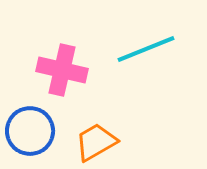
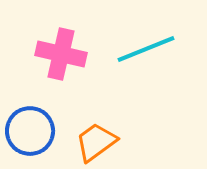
pink cross: moved 1 px left, 16 px up
orange trapezoid: rotated 6 degrees counterclockwise
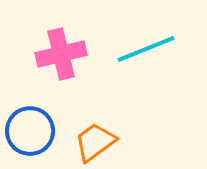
pink cross: rotated 27 degrees counterclockwise
orange trapezoid: moved 1 px left
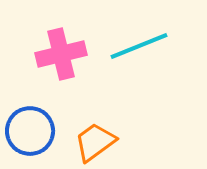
cyan line: moved 7 px left, 3 px up
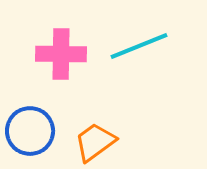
pink cross: rotated 15 degrees clockwise
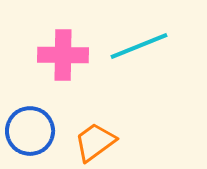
pink cross: moved 2 px right, 1 px down
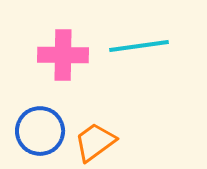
cyan line: rotated 14 degrees clockwise
blue circle: moved 10 px right
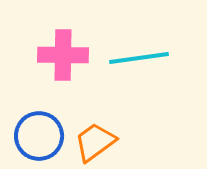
cyan line: moved 12 px down
blue circle: moved 1 px left, 5 px down
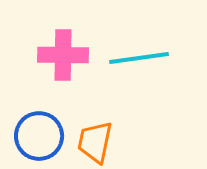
orange trapezoid: rotated 42 degrees counterclockwise
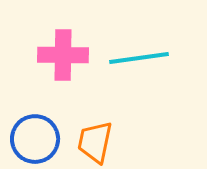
blue circle: moved 4 px left, 3 px down
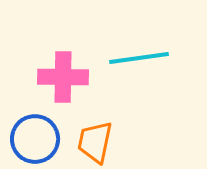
pink cross: moved 22 px down
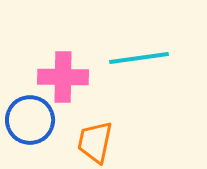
blue circle: moved 5 px left, 19 px up
